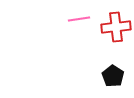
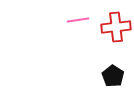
pink line: moved 1 px left, 1 px down
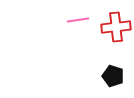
black pentagon: rotated 15 degrees counterclockwise
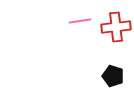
pink line: moved 2 px right, 1 px down
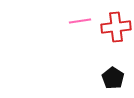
black pentagon: moved 2 px down; rotated 15 degrees clockwise
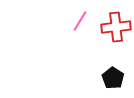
pink line: rotated 50 degrees counterclockwise
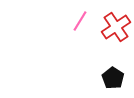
red cross: rotated 28 degrees counterclockwise
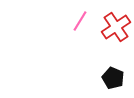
black pentagon: rotated 10 degrees counterclockwise
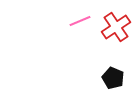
pink line: rotated 35 degrees clockwise
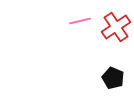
pink line: rotated 10 degrees clockwise
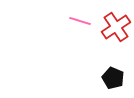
pink line: rotated 30 degrees clockwise
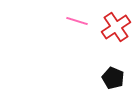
pink line: moved 3 px left
